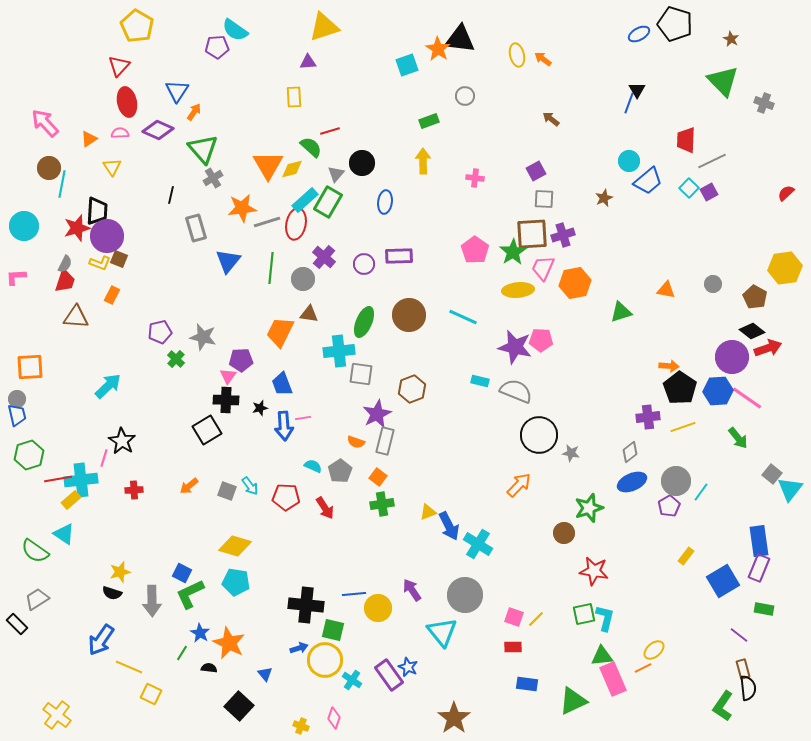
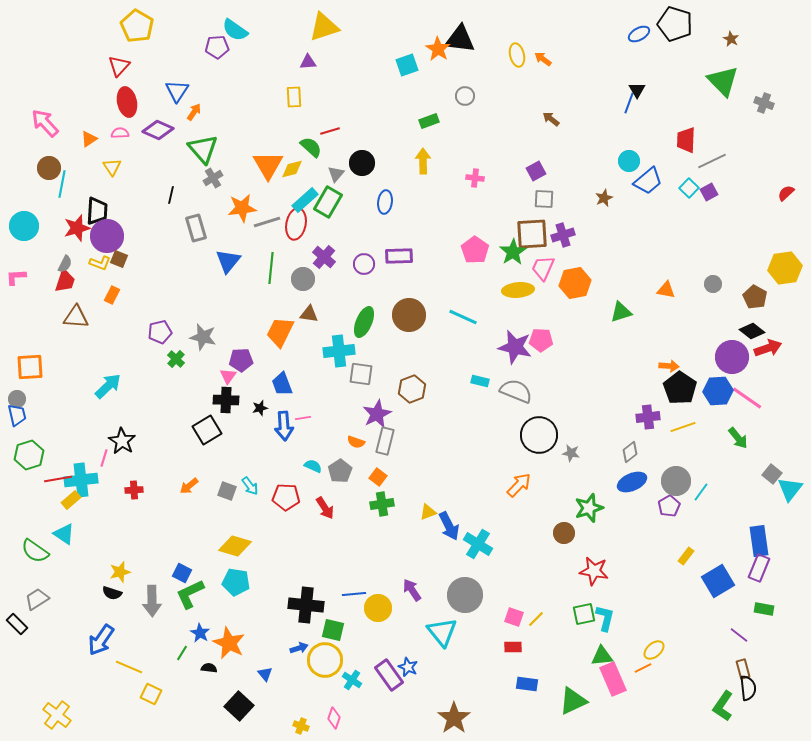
blue square at (723, 581): moved 5 px left
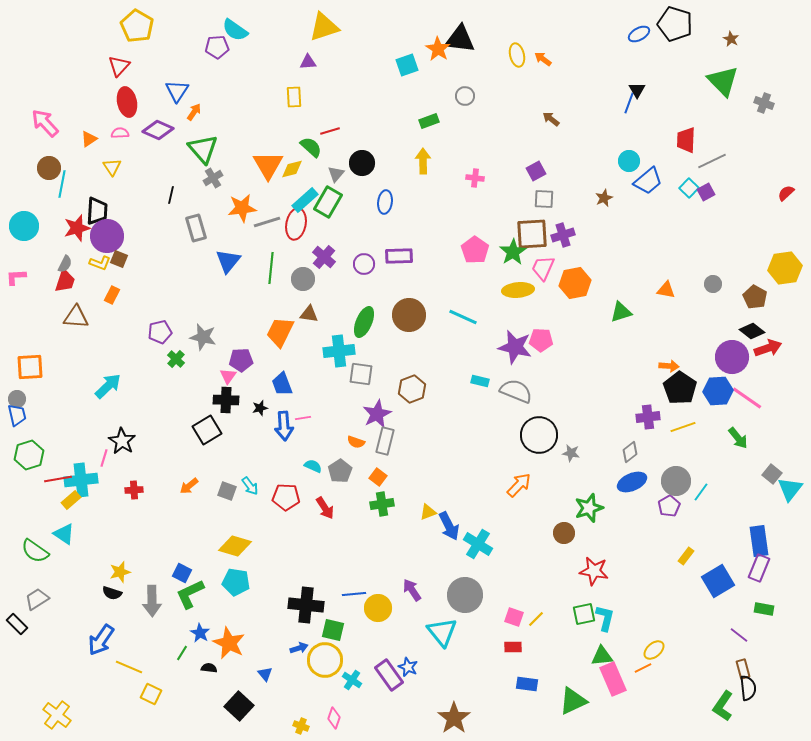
purple square at (709, 192): moved 3 px left
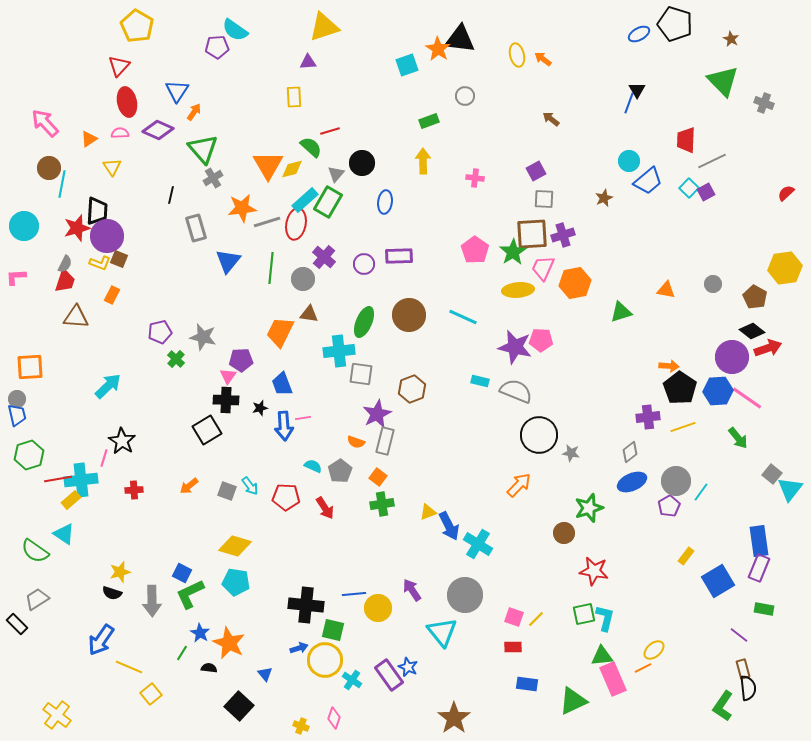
yellow square at (151, 694): rotated 25 degrees clockwise
